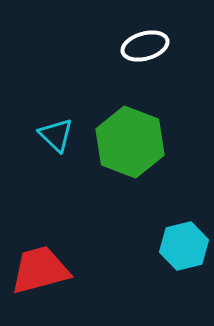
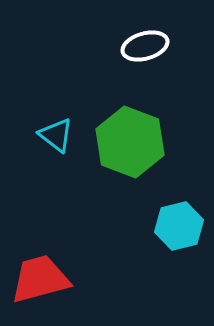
cyan triangle: rotated 6 degrees counterclockwise
cyan hexagon: moved 5 px left, 20 px up
red trapezoid: moved 9 px down
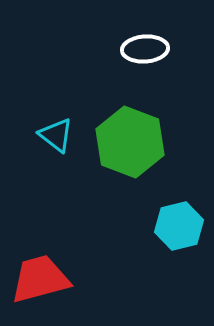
white ellipse: moved 3 px down; rotated 12 degrees clockwise
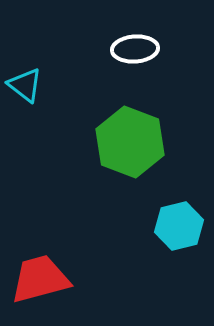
white ellipse: moved 10 px left
cyan triangle: moved 31 px left, 50 px up
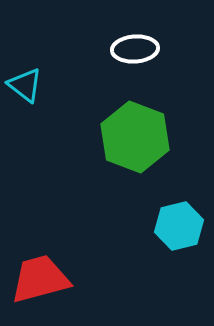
green hexagon: moved 5 px right, 5 px up
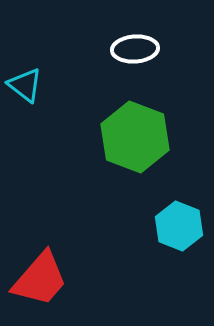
cyan hexagon: rotated 24 degrees counterclockwise
red trapezoid: rotated 146 degrees clockwise
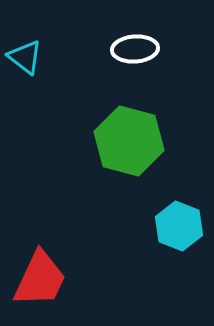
cyan triangle: moved 28 px up
green hexagon: moved 6 px left, 4 px down; rotated 6 degrees counterclockwise
red trapezoid: rotated 16 degrees counterclockwise
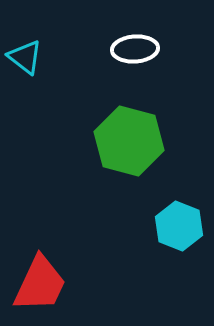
red trapezoid: moved 5 px down
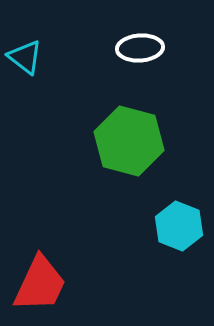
white ellipse: moved 5 px right, 1 px up
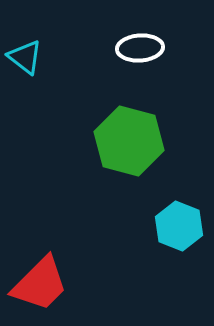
red trapezoid: rotated 20 degrees clockwise
